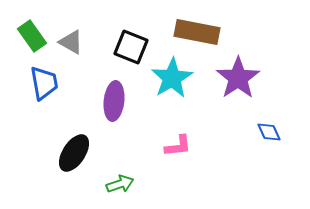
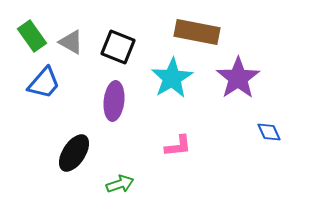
black square: moved 13 px left
blue trapezoid: rotated 51 degrees clockwise
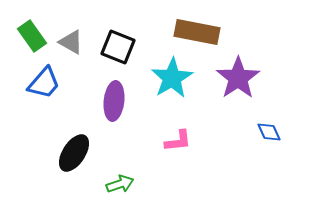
pink L-shape: moved 5 px up
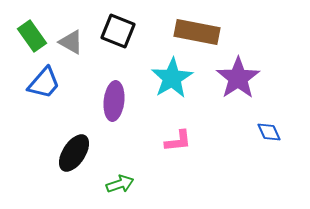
black square: moved 16 px up
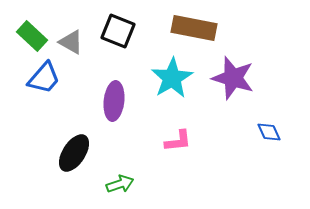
brown rectangle: moved 3 px left, 4 px up
green rectangle: rotated 12 degrees counterclockwise
purple star: moved 5 px left; rotated 21 degrees counterclockwise
blue trapezoid: moved 5 px up
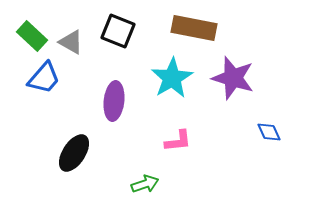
green arrow: moved 25 px right
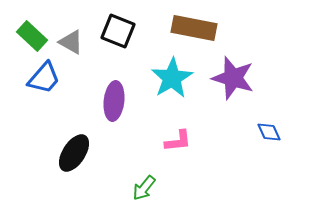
green arrow: moved 1 px left, 4 px down; rotated 148 degrees clockwise
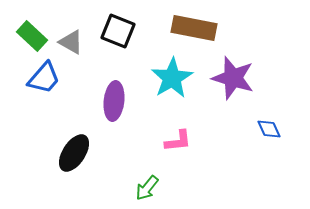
blue diamond: moved 3 px up
green arrow: moved 3 px right
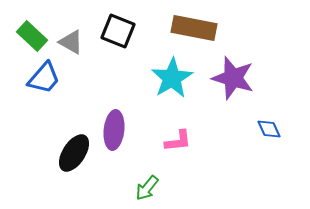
purple ellipse: moved 29 px down
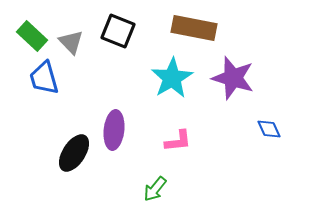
gray triangle: rotated 16 degrees clockwise
blue trapezoid: rotated 123 degrees clockwise
green arrow: moved 8 px right, 1 px down
